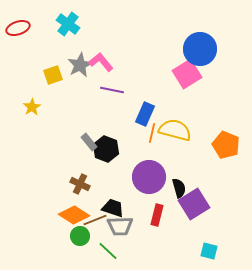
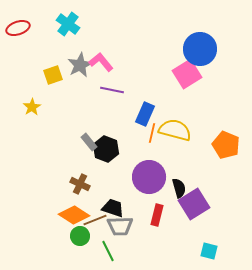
green line: rotated 20 degrees clockwise
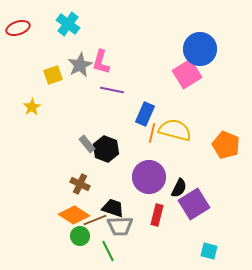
pink L-shape: rotated 125 degrees counterclockwise
gray rectangle: moved 2 px left, 2 px down
black semicircle: rotated 42 degrees clockwise
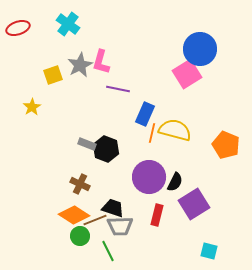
purple line: moved 6 px right, 1 px up
gray rectangle: rotated 30 degrees counterclockwise
black semicircle: moved 4 px left, 6 px up
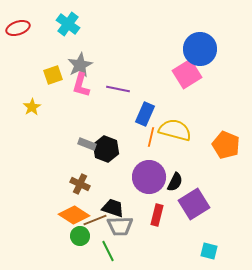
pink L-shape: moved 20 px left, 23 px down
orange line: moved 1 px left, 4 px down
